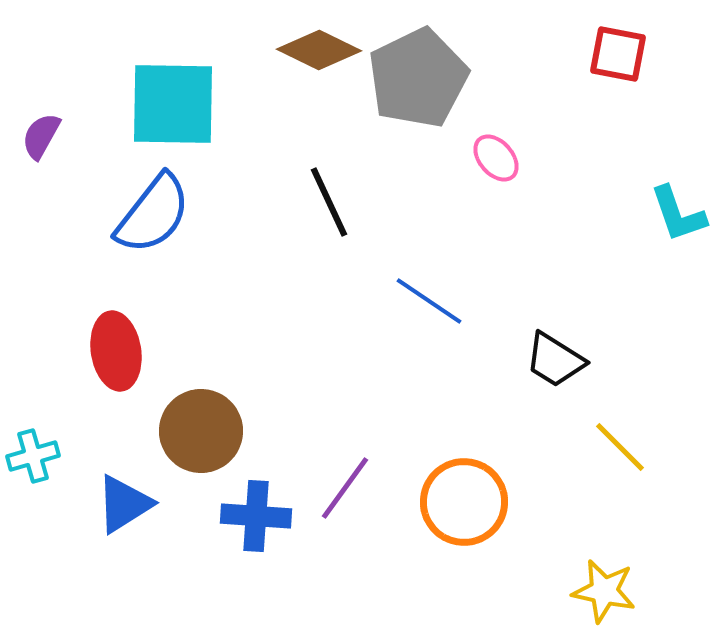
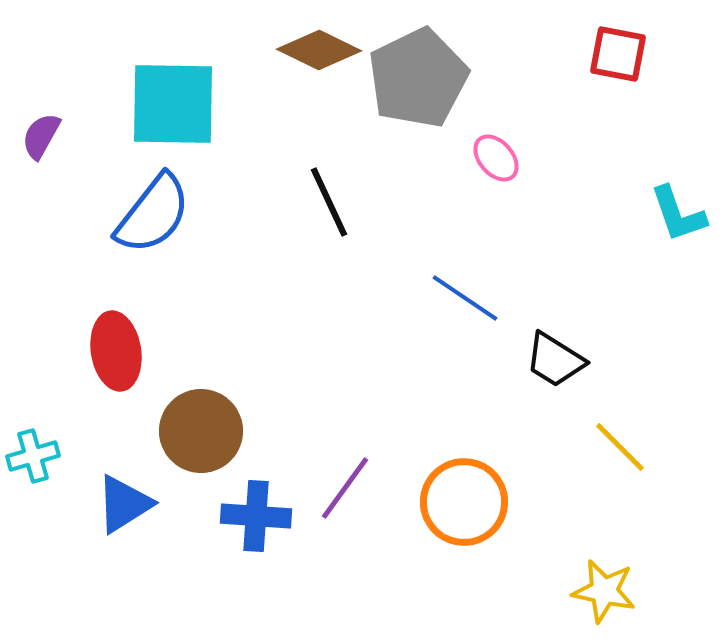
blue line: moved 36 px right, 3 px up
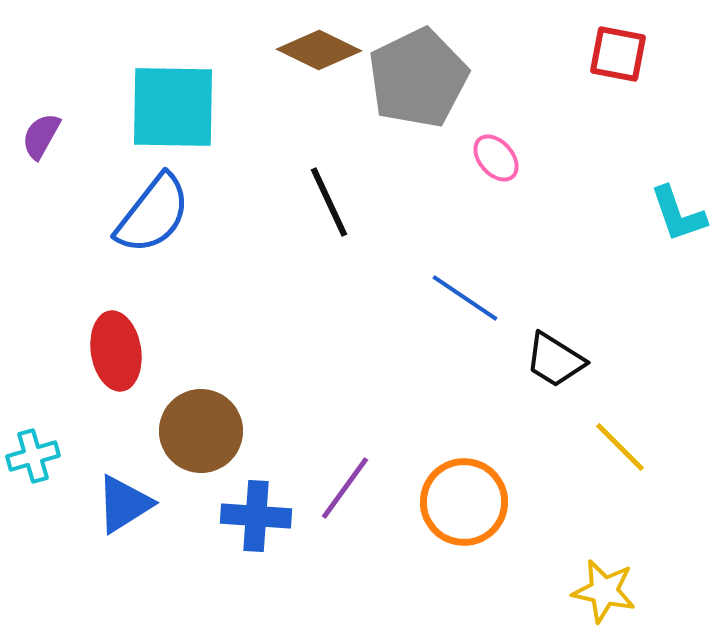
cyan square: moved 3 px down
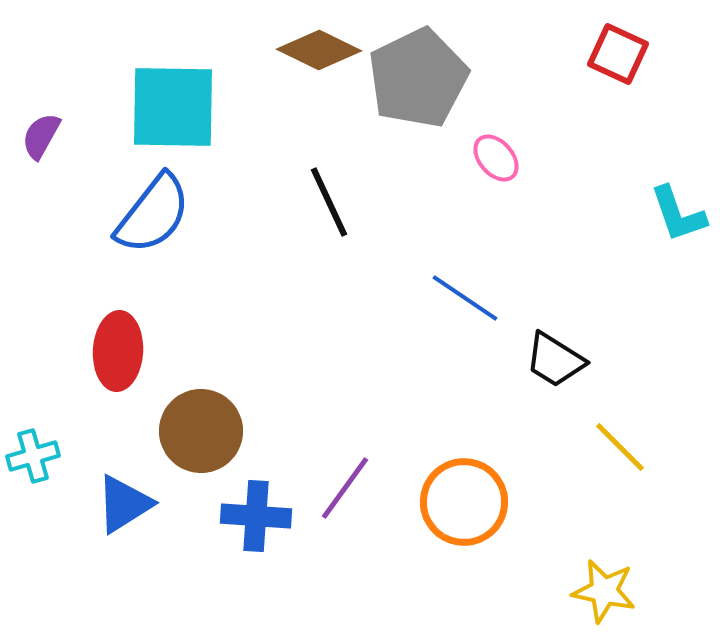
red square: rotated 14 degrees clockwise
red ellipse: moved 2 px right; rotated 12 degrees clockwise
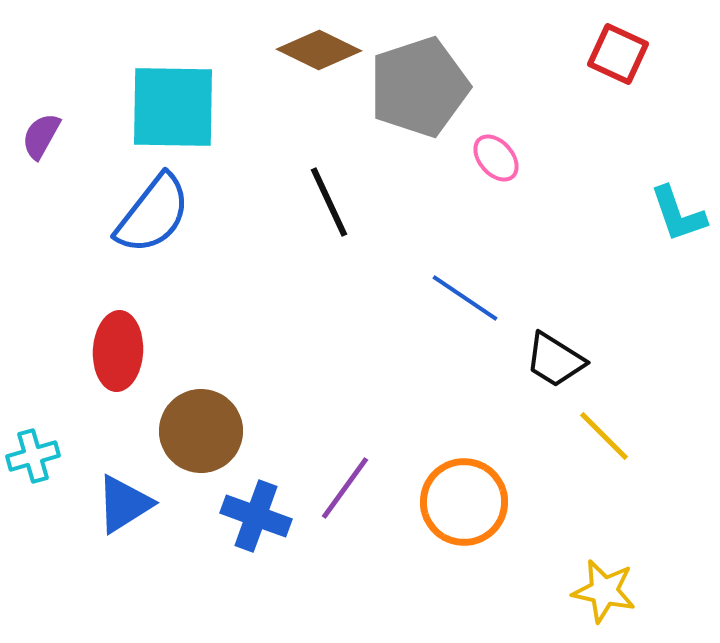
gray pentagon: moved 1 px right, 9 px down; rotated 8 degrees clockwise
yellow line: moved 16 px left, 11 px up
blue cross: rotated 16 degrees clockwise
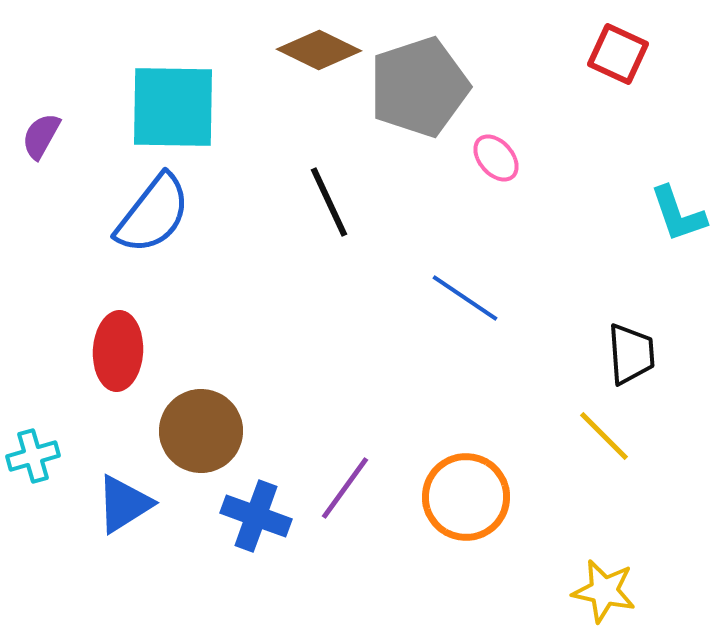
black trapezoid: moved 76 px right, 6 px up; rotated 126 degrees counterclockwise
orange circle: moved 2 px right, 5 px up
